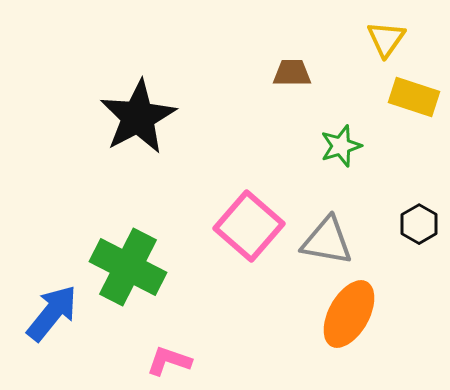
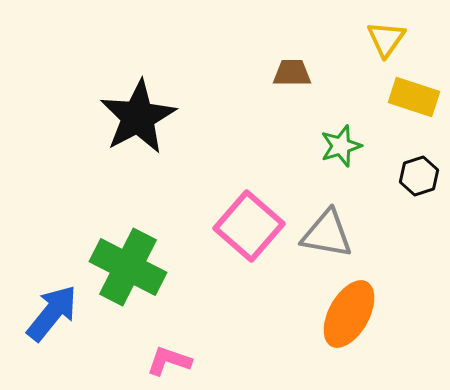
black hexagon: moved 48 px up; rotated 12 degrees clockwise
gray triangle: moved 7 px up
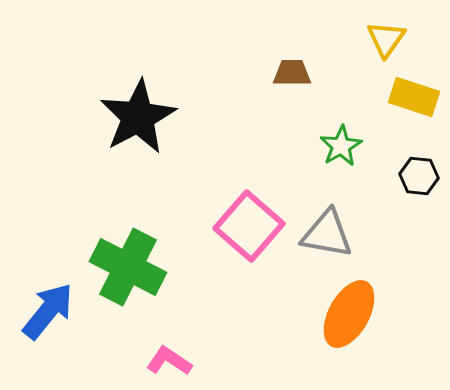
green star: rotated 12 degrees counterclockwise
black hexagon: rotated 24 degrees clockwise
blue arrow: moved 4 px left, 2 px up
pink L-shape: rotated 15 degrees clockwise
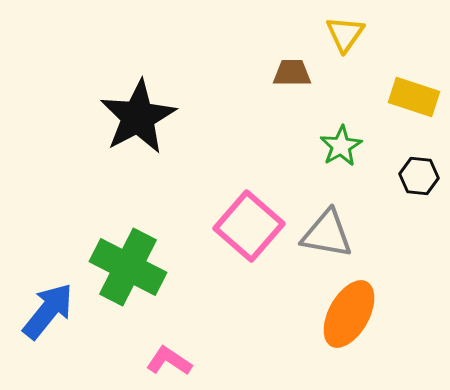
yellow triangle: moved 41 px left, 5 px up
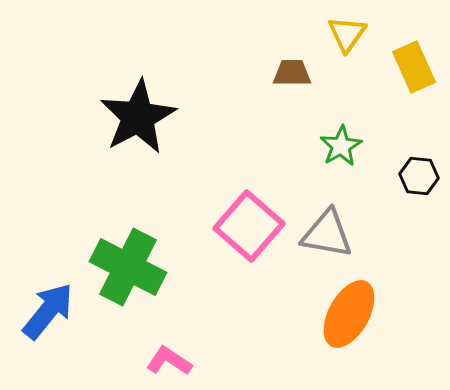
yellow triangle: moved 2 px right
yellow rectangle: moved 30 px up; rotated 48 degrees clockwise
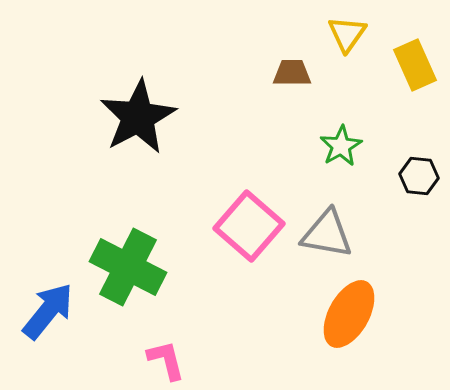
yellow rectangle: moved 1 px right, 2 px up
pink L-shape: moved 3 px left, 1 px up; rotated 42 degrees clockwise
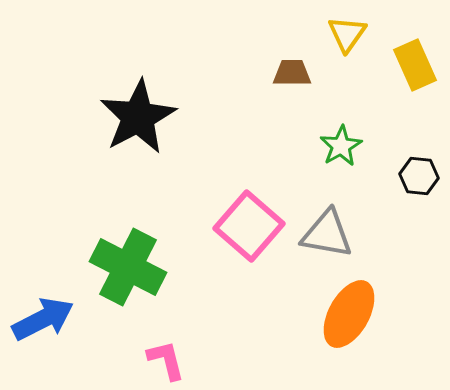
blue arrow: moved 5 px left, 8 px down; rotated 24 degrees clockwise
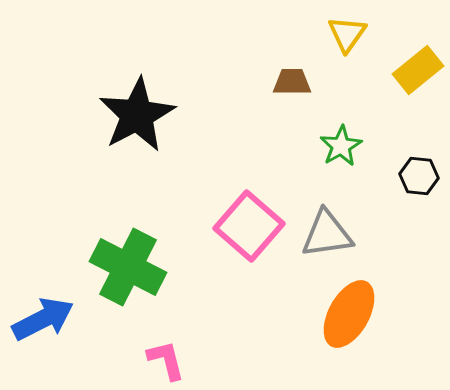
yellow rectangle: moved 3 px right, 5 px down; rotated 75 degrees clockwise
brown trapezoid: moved 9 px down
black star: moved 1 px left, 2 px up
gray triangle: rotated 18 degrees counterclockwise
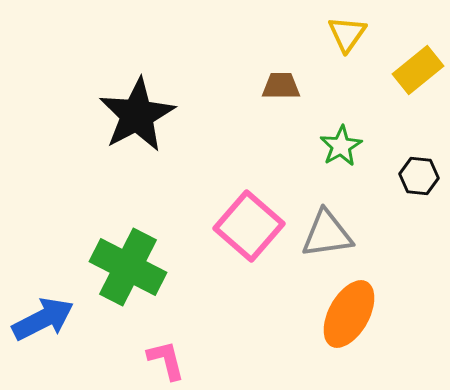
brown trapezoid: moved 11 px left, 4 px down
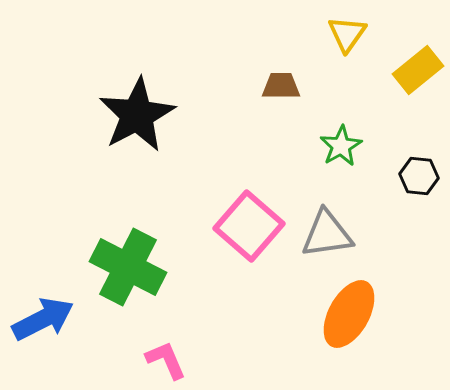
pink L-shape: rotated 9 degrees counterclockwise
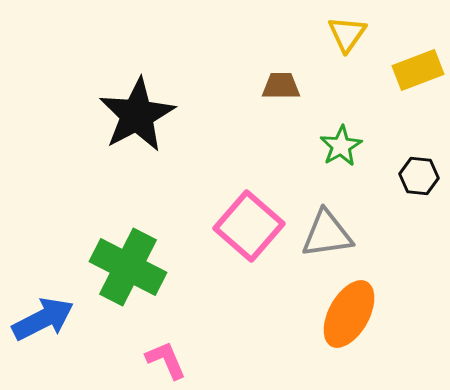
yellow rectangle: rotated 18 degrees clockwise
